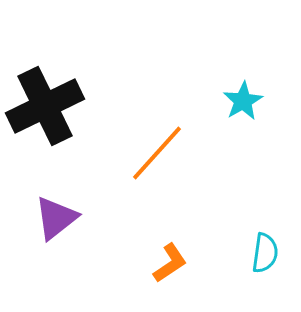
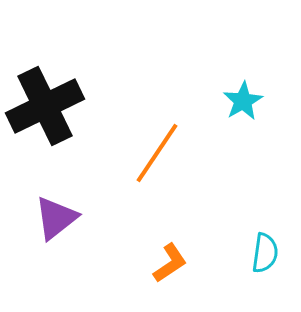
orange line: rotated 8 degrees counterclockwise
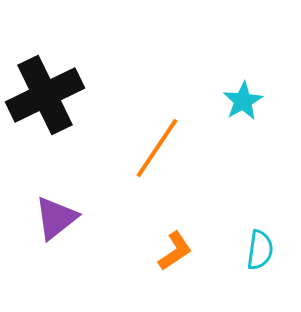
black cross: moved 11 px up
orange line: moved 5 px up
cyan semicircle: moved 5 px left, 3 px up
orange L-shape: moved 5 px right, 12 px up
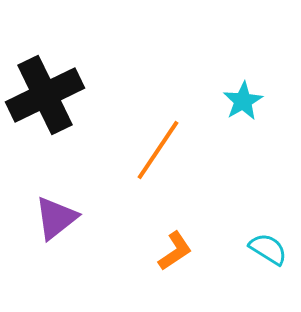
orange line: moved 1 px right, 2 px down
cyan semicircle: moved 8 px right, 1 px up; rotated 66 degrees counterclockwise
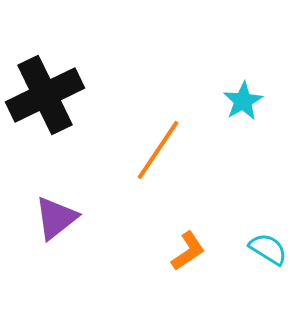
orange L-shape: moved 13 px right
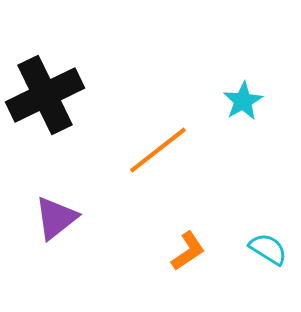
orange line: rotated 18 degrees clockwise
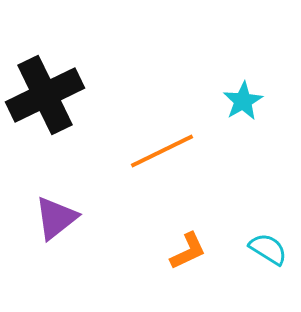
orange line: moved 4 px right, 1 px down; rotated 12 degrees clockwise
orange L-shape: rotated 9 degrees clockwise
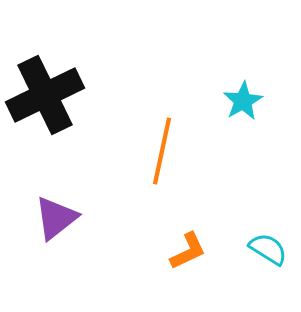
orange line: rotated 52 degrees counterclockwise
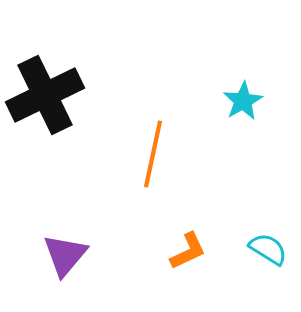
orange line: moved 9 px left, 3 px down
purple triangle: moved 9 px right, 37 px down; rotated 12 degrees counterclockwise
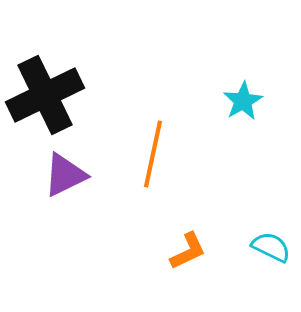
cyan semicircle: moved 3 px right, 2 px up; rotated 6 degrees counterclockwise
purple triangle: moved 80 px up; rotated 24 degrees clockwise
